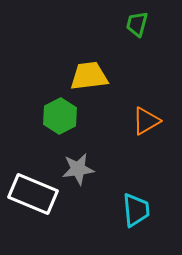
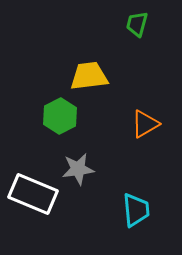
orange triangle: moved 1 px left, 3 px down
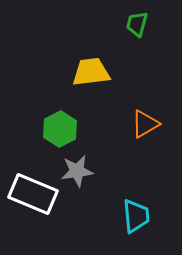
yellow trapezoid: moved 2 px right, 4 px up
green hexagon: moved 13 px down
gray star: moved 1 px left, 2 px down
cyan trapezoid: moved 6 px down
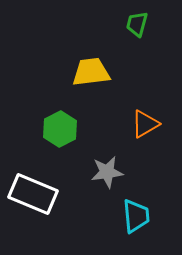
gray star: moved 30 px right, 1 px down
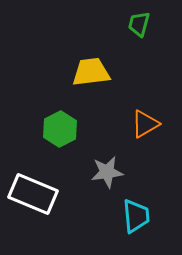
green trapezoid: moved 2 px right
